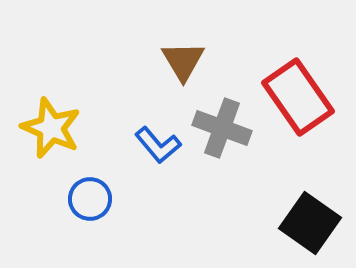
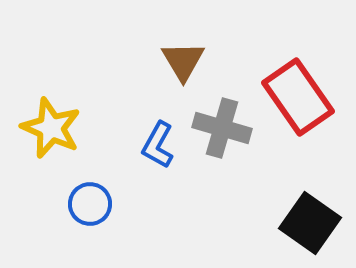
gray cross: rotated 4 degrees counterclockwise
blue L-shape: rotated 69 degrees clockwise
blue circle: moved 5 px down
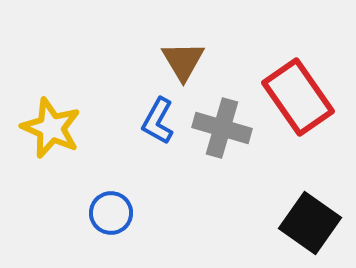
blue L-shape: moved 24 px up
blue circle: moved 21 px right, 9 px down
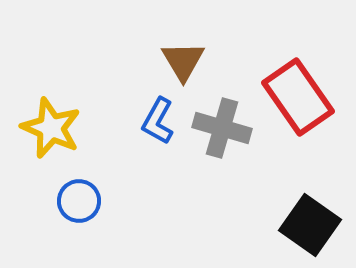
blue circle: moved 32 px left, 12 px up
black square: moved 2 px down
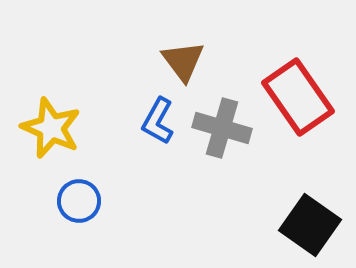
brown triangle: rotated 6 degrees counterclockwise
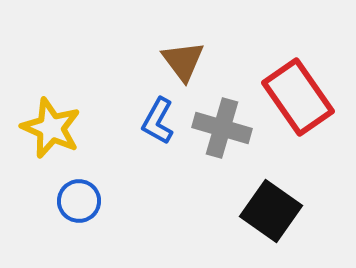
black square: moved 39 px left, 14 px up
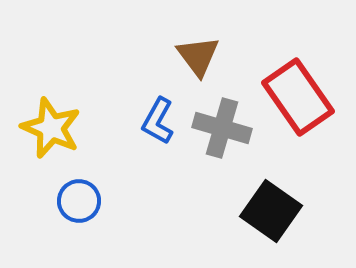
brown triangle: moved 15 px right, 5 px up
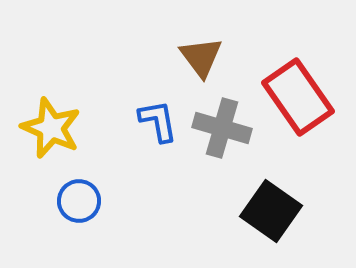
brown triangle: moved 3 px right, 1 px down
blue L-shape: rotated 141 degrees clockwise
